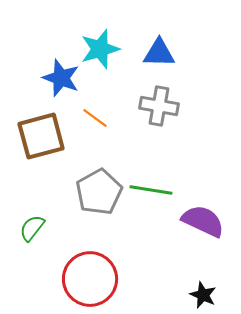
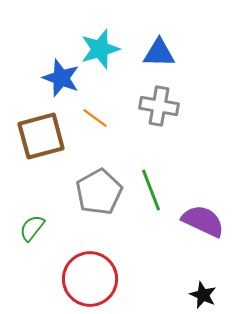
green line: rotated 60 degrees clockwise
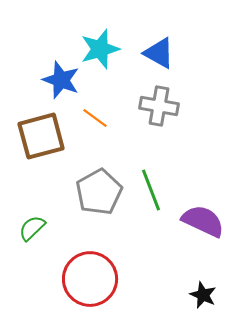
blue triangle: rotated 28 degrees clockwise
blue star: moved 2 px down
green semicircle: rotated 8 degrees clockwise
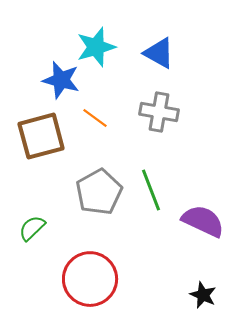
cyan star: moved 4 px left, 2 px up
blue star: rotated 6 degrees counterclockwise
gray cross: moved 6 px down
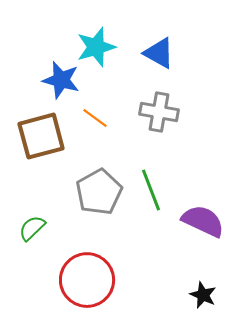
red circle: moved 3 px left, 1 px down
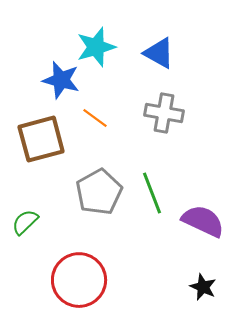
gray cross: moved 5 px right, 1 px down
brown square: moved 3 px down
green line: moved 1 px right, 3 px down
green semicircle: moved 7 px left, 6 px up
red circle: moved 8 px left
black star: moved 8 px up
